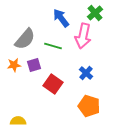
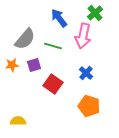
blue arrow: moved 2 px left
orange star: moved 2 px left
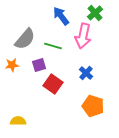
blue arrow: moved 2 px right, 2 px up
purple square: moved 5 px right
orange pentagon: moved 4 px right
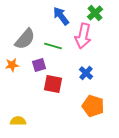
red square: rotated 24 degrees counterclockwise
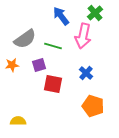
gray semicircle: rotated 15 degrees clockwise
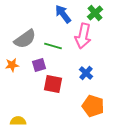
blue arrow: moved 2 px right, 2 px up
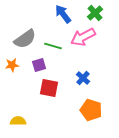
pink arrow: moved 1 px down; rotated 50 degrees clockwise
blue cross: moved 3 px left, 5 px down
red square: moved 4 px left, 4 px down
orange pentagon: moved 2 px left, 4 px down
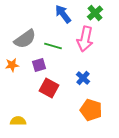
pink arrow: moved 2 px right, 2 px down; rotated 50 degrees counterclockwise
red square: rotated 18 degrees clockwise
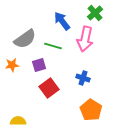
blue arrow: moved 1 px left, 7 px down
blue cross: rotated 24 degrees counterclockwise
red square: rotated 24 degrees clockwise
orange pentagon: rotated 15 degrees clockwise
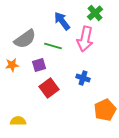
orange pentagon: moved 14 px right; rotated 15 degrees clockwise
